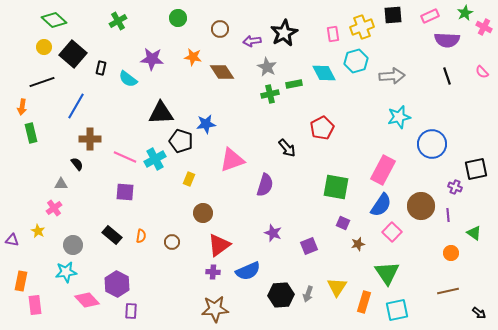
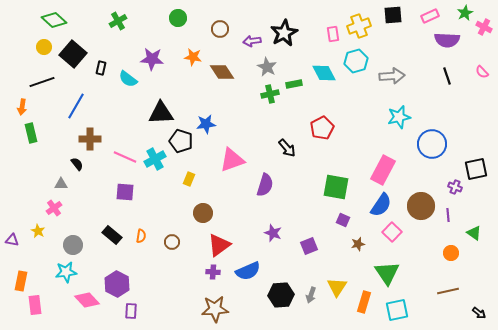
yellow cross at (362, 27): moved 3 px left, 1 px up
purple square at (343, 223): moved 3 px up
gray arrow at (308, 294): moved 3 px right, 1 px down
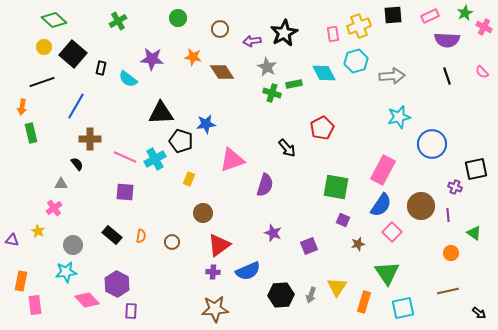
green cross at (270, 94): moved 2 px right, 1 px up; rotated 30 degrees clockwise
cyan square at (397, 310): moved 6 px right, 2 px up
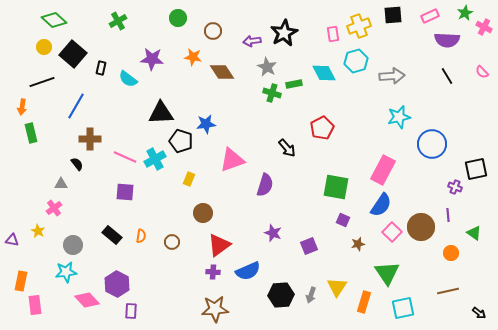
brown circle at (220, 29): moved 7 px left, 2 px down
black line at (447, 76): rotated 12 degrees counterclockwise
brown circle at (421, 206): moved 21 px down
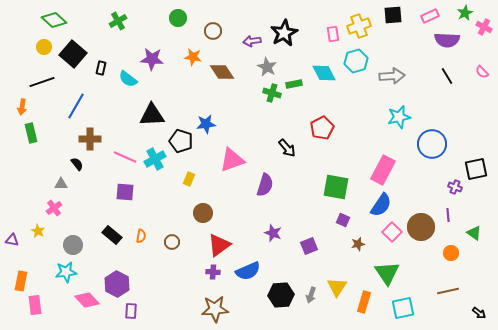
black triangle at (161, 113): moved 9 px left, 2 px down
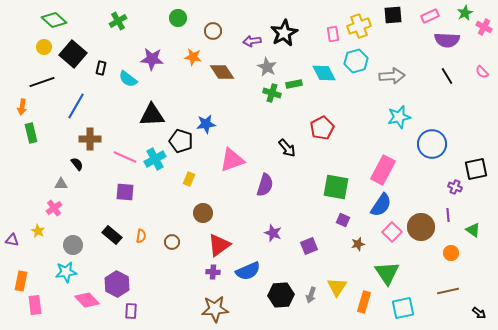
green triangle at (474, 233): moved 1 px left, 3 px up
